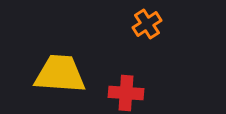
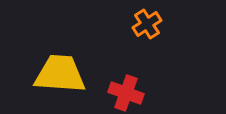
red cross: rotated 16 degrees clockwise
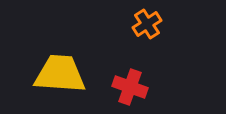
red cross: moved 4 px right, 6 px up
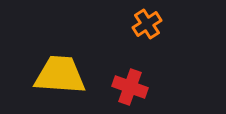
yellow trapezoid: moved 1 px down
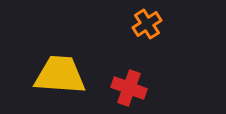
red cross: moved 1 px left, 1 px down
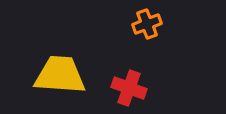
orange cross: rotated 12 degrees clockwise
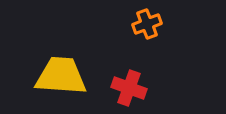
yellow trapezoid: moved 1 px right, 1 px down
